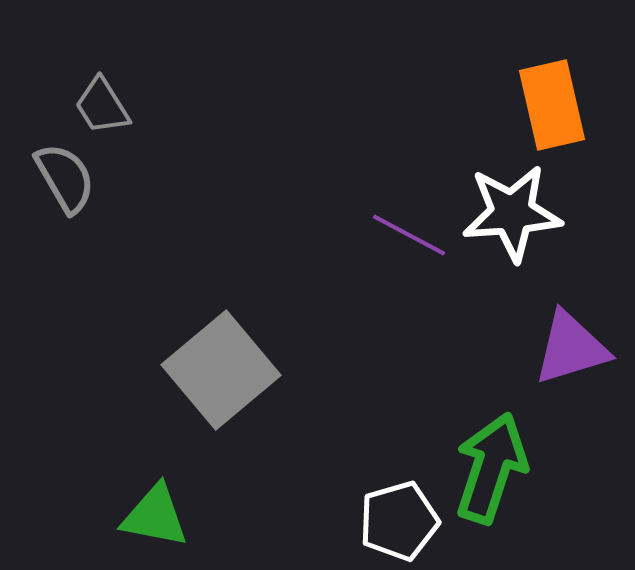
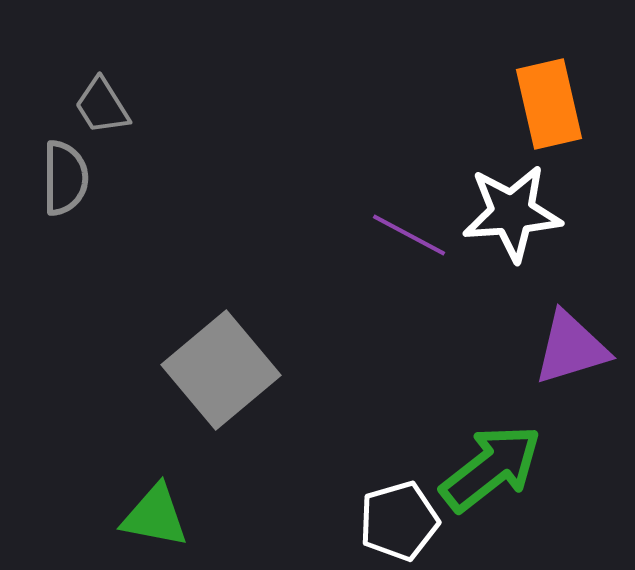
orange rectangle: moved 3 px left, 1 px up
gray semicircle: rotated 30 degrees clockwise
green arrow: rotated 34 degrees clockwise
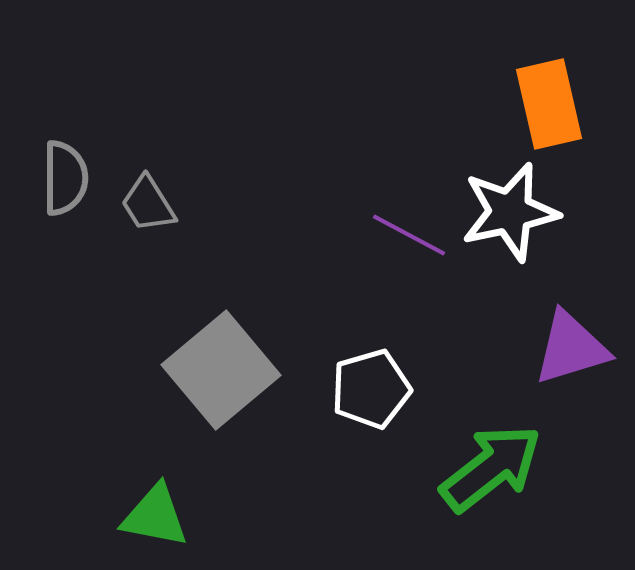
gray trapezoid: moved 46 px right, 98 px down
white star: moved 2 px left, 1 px up; rotated 8 degrees counterclockwise
white pentagon: moved 28 px left, 132 px up
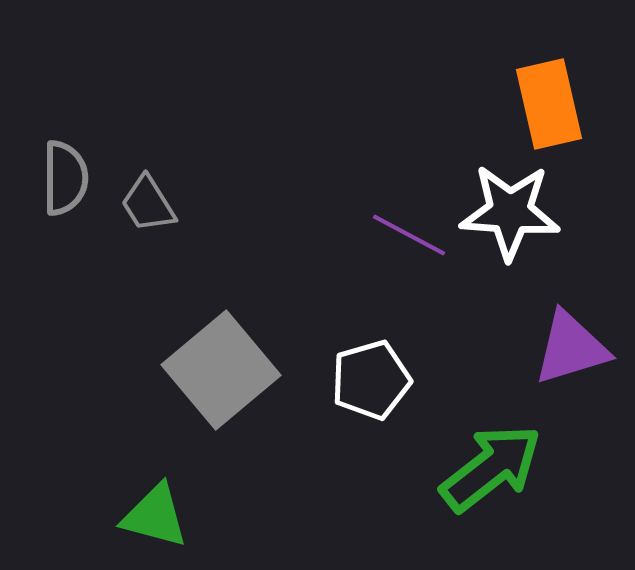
white star: rotated 16 degrees clockwise
white pentagon: moved 9 px up
green triangle: rotated 4 degrees clockwise
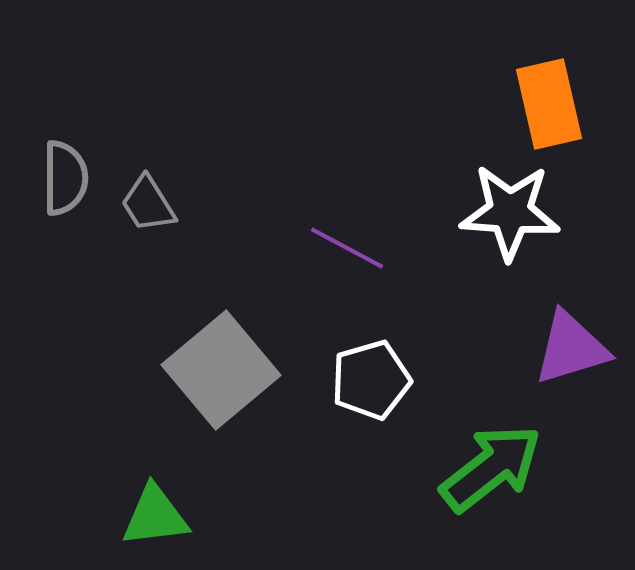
purple line: moved 62 px left, 13 px down
green triangle: rotated 22 degrees counterclockwise
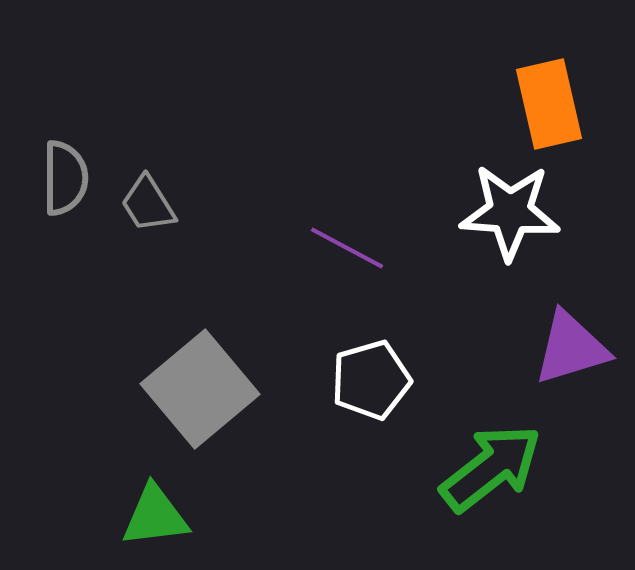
gray square: moved 21 px left, 19 px down
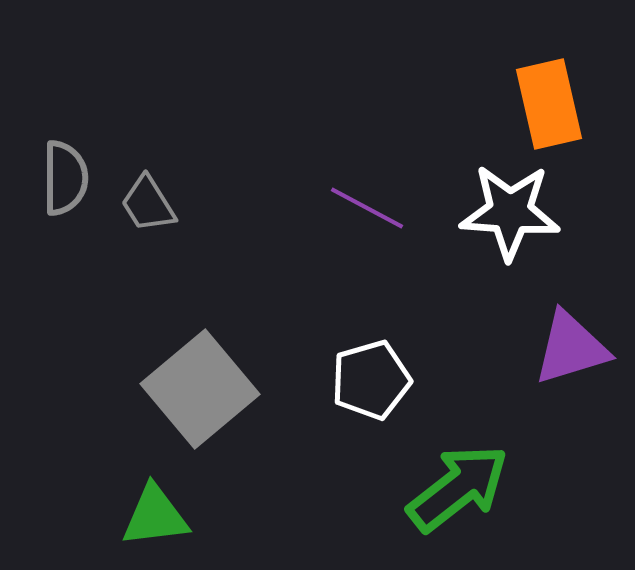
purple line: moved 20 px right, 40 px up
green arrow: moved 33 px left, 20 px down
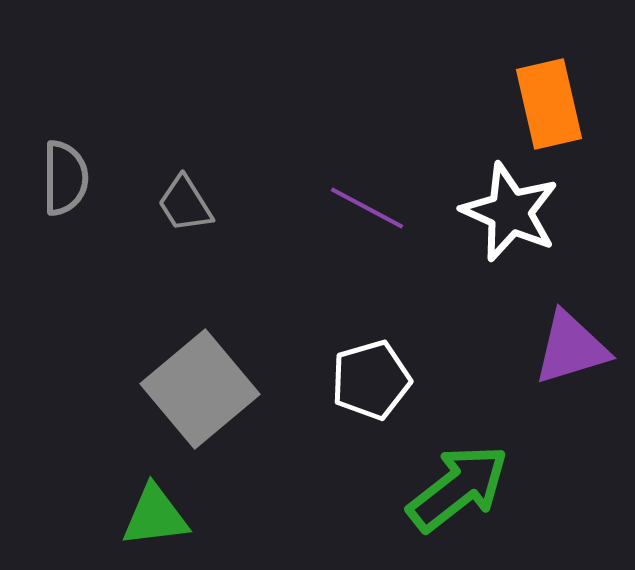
gray trapezoid: moved 37 px right
white star: rotated 20 degrees clockwise
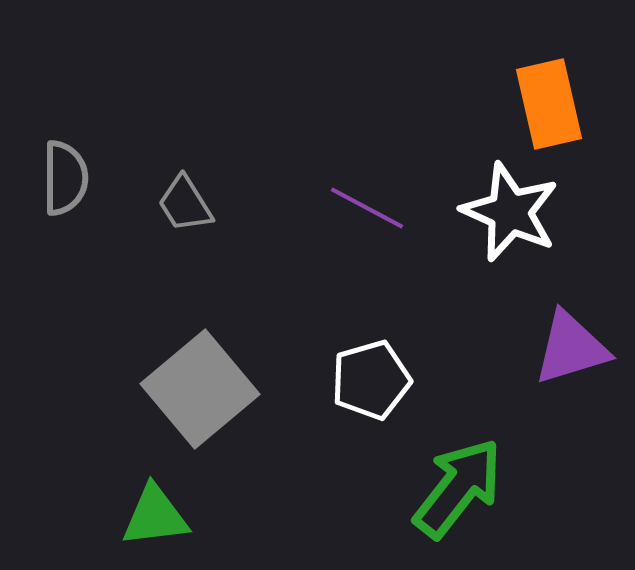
green arrow: rotated 14 degrees counterclockwise
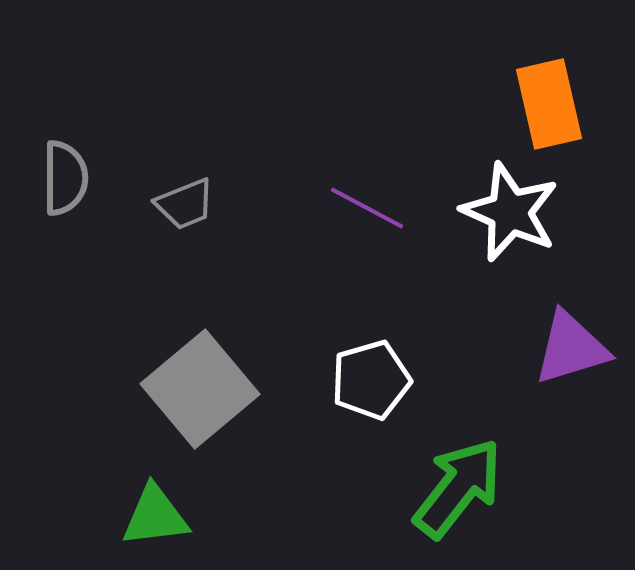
gray trapezoid: rotated 80 degrees counterclockwise
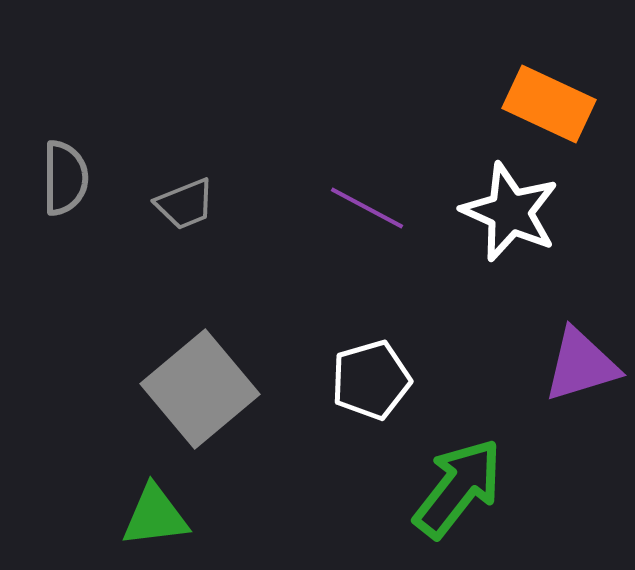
orange rectangle: rotated 52 degrees counterclockwise
purple triangle: moved 10 px right, 17 px down
